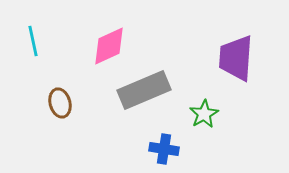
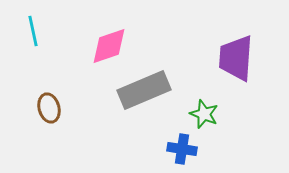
cyan line: moved 10 px up
pink diamond: rotated 6 degrees clockwise
brown ellipse: moved 11 px left, 5 px down
green star: rotated 20 degrees counterclockwise
blue cross: moved 18 px right
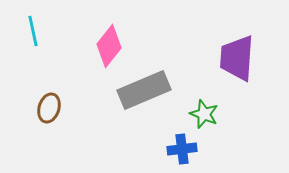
pink diamond: rotated 33 degrees counterclockwise
purple trapezoid: moved 1 px right
brown ellipse: rotated 32 degrees clockwise
blue cross: rotated 16 degrees counterclockwise
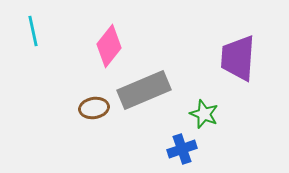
purple trapezoid: moved 1 px right
brown ellipse: moved 45 px right; rotated 64 degrees clockwise
blue cross: rotated 12 degrees counterclockwise
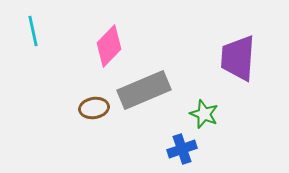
pink diamond: rotated 6 degrees clockwise
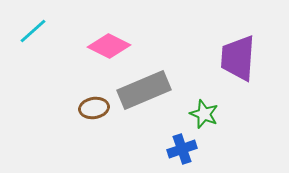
cyan line: rotated 60 degrees clockwise
pink diamond: rotated 72 degrees clockwise
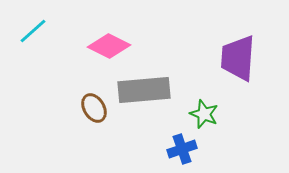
gray rectangle: rotated 18 degrees clockwise
brown ellipse: rotated 68 degrees clockwise
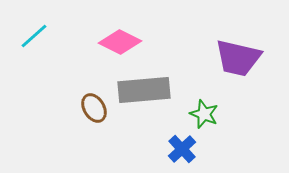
cyan line: moved 1 px right, 5 px down
pink diamond: moved 11 px right, 4 px up
purple trapezoid: rotated 81 degrees counterclockwise
blue cross: rotated 24 degrees counterclockwise
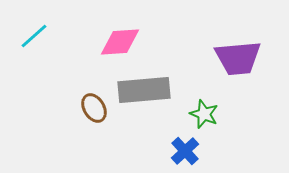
pink diamond: rotated 30 degrees counterclockwise
purple trapezoid: rotated 18 degrees counterclockwise
blue cross: moved 3 px right, 2 px down
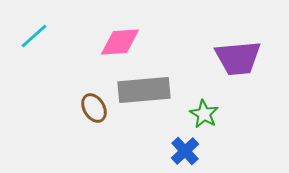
green star: rotated 8 degrees clockwise
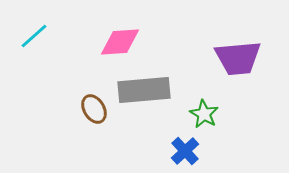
brown ellipse: moved 1 px down
